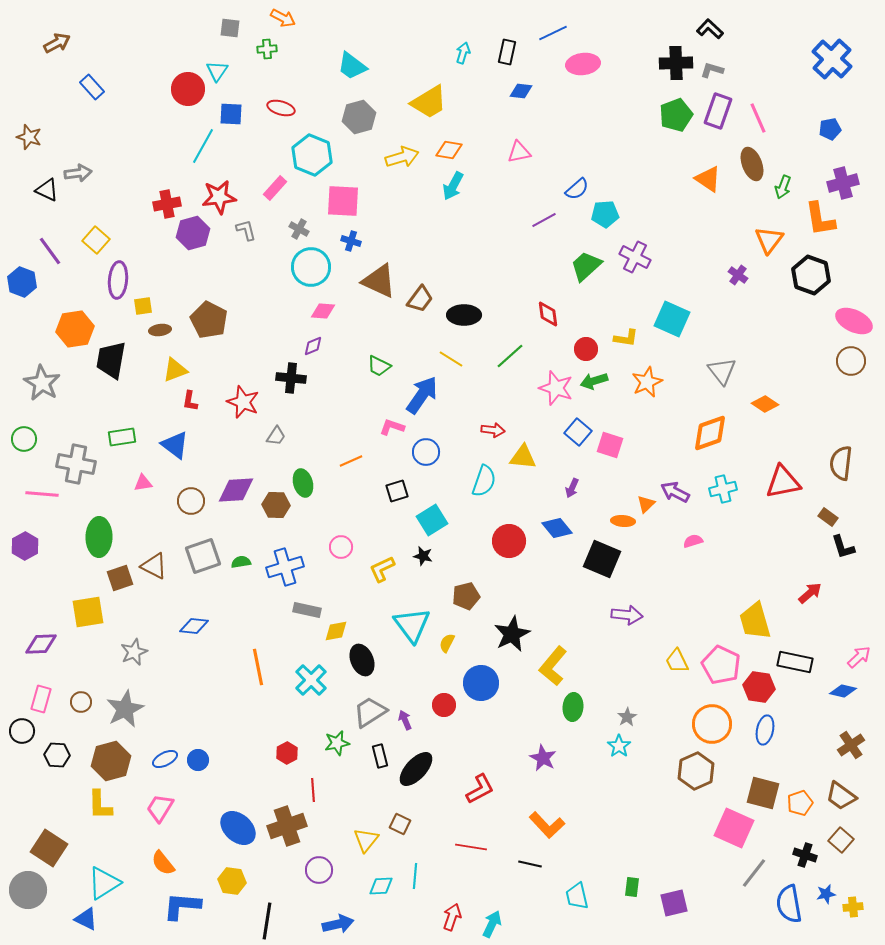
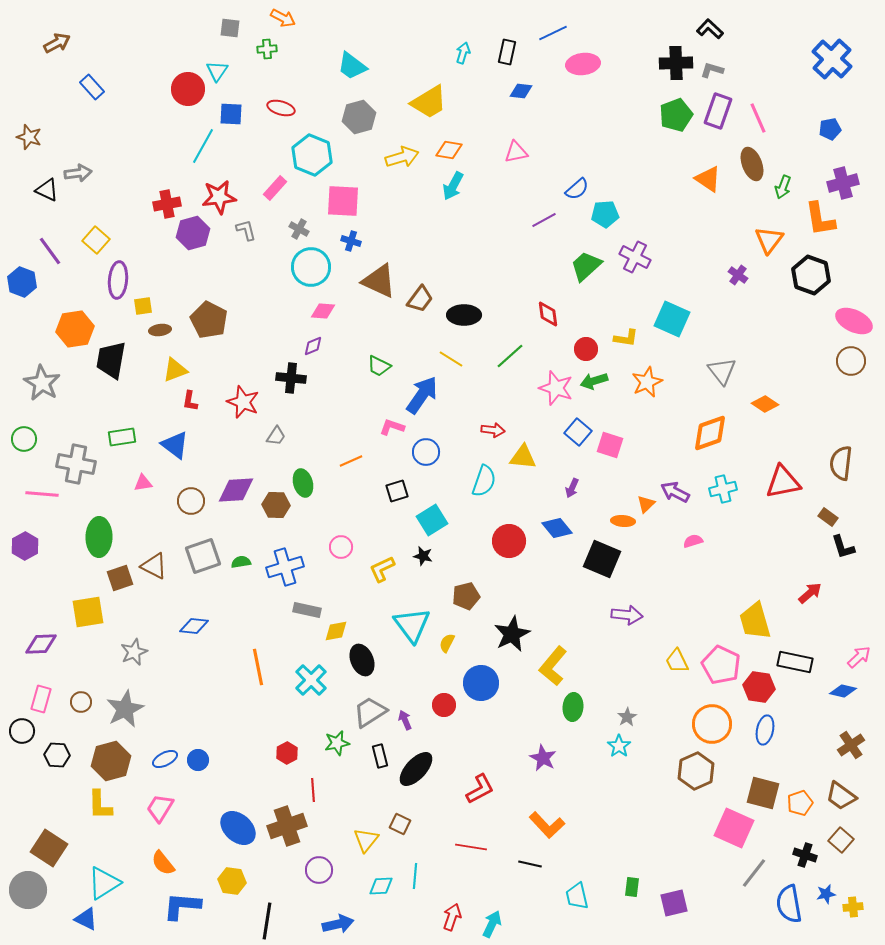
pink triangle at (519, 152): moved 3 px left
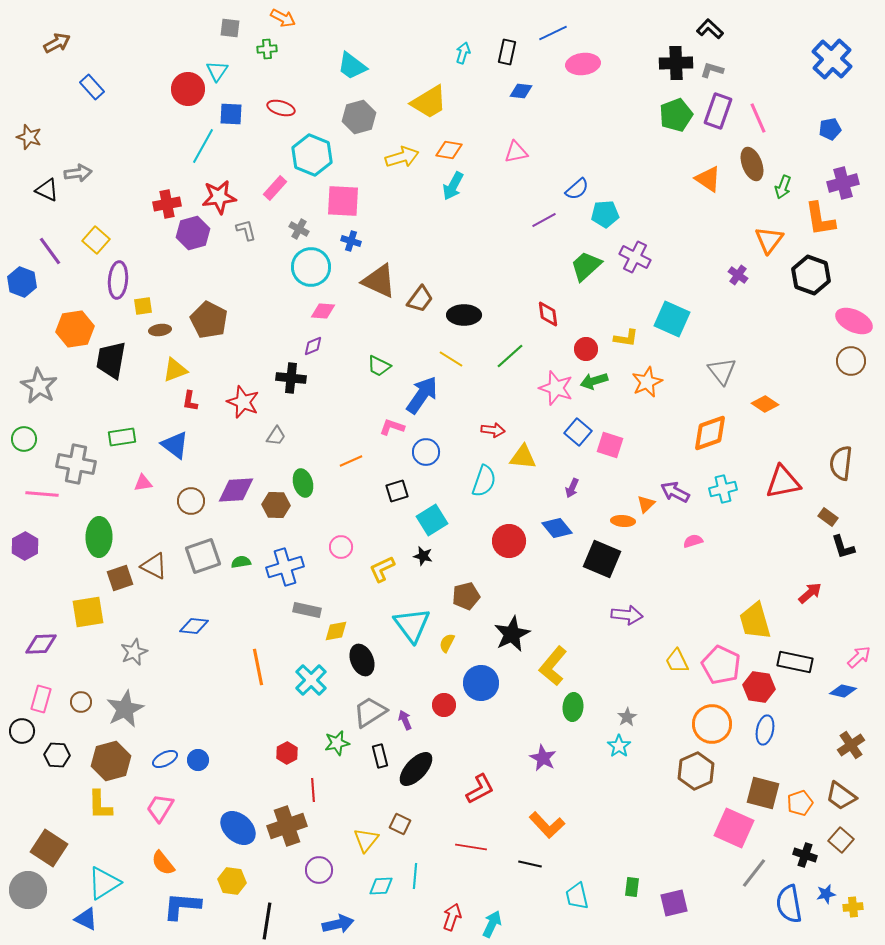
gray star at (42, 383): moved 3 px left, 3 px down
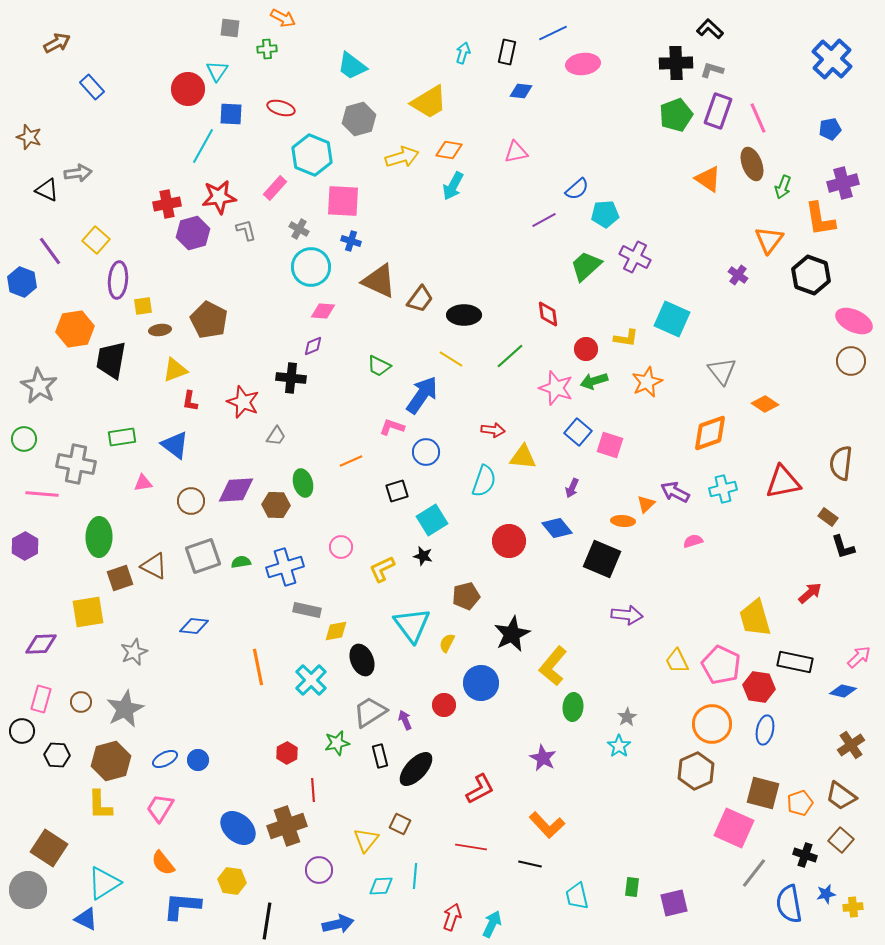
gray hexagon at (359, 117): moved 2 px down
yellow trapezoid at (755, 621): moved 3 px up
